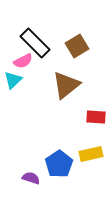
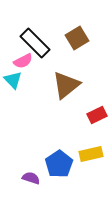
brown square: moved 8 px up
cyan triangle: rotated 30 degrees counterclockwise
red rectangle: moved 1 px right, 2 px up; rotated 30 degrees counterclockwise
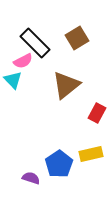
red rectangle: moved 2 px up; rotated 36 degrees counterclockwise
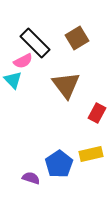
brown triangle: rotated 28 degrees counterclockwise
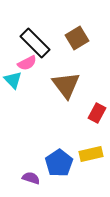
pink semicircle: moved 4 px right, 2 px down
blue pentagon: moved 1 px up
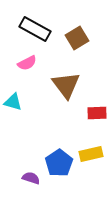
black rectangle: moved 14 px up; rotated 16 degrees counterclockwise
cyan triangle: moved 22 px down; rotated 30 degrees counterclockwise
red rectangle: rotated 60 degrees clockwise
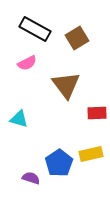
cyan triangle: moved 6 px right, 17 px down
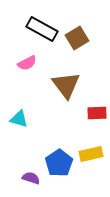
black rectangle: moved 7 px right
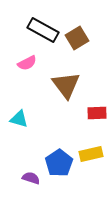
black rectangle: moved 1 px right, 1 px down
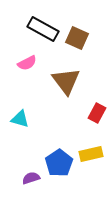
black rectangle: moved 1 px up
brown square: rotated 35 degrees counterclockwise
brown triangle: moved 4 px up
red rectangle: rotated 60 degrees counterclockwise
cyan triangle: moved 1 px right
purple semicircle: rotated 36 degrees counterclockwise
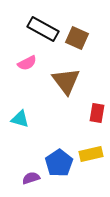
red rectangle: rotated 18 degrees counterclockwise
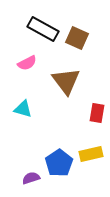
cyan triangle: moved 3 px right, 10 px up
